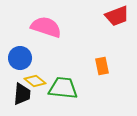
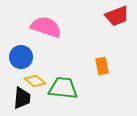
blue circle: moved 1 px right, 1 px up
black trapezoid: moved 4 px down
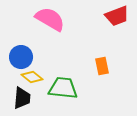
pink semicircle: moved 4 px right, 8 px up; rotated 12 degrees clockwise
yellow diamond: moved 3 px left, 4 px up
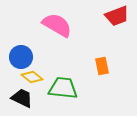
pink semicircle: moved 7 px right, 6 px down
black trapezoid: rotated 70 degrees counterclockwise
